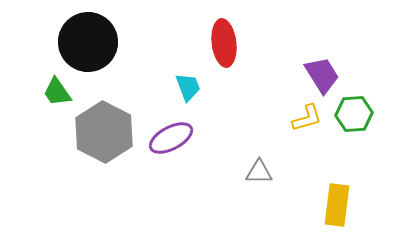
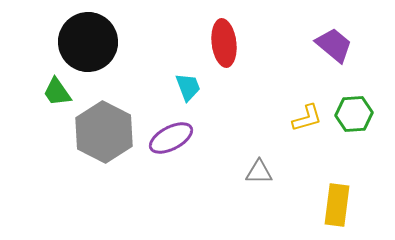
purple trapezoid: moved 12 px right, 30 px up; rotated 18 degrees counterclockwise
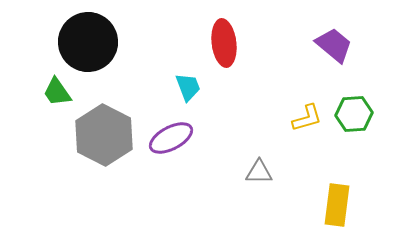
gray hexagon: moved 3 px down
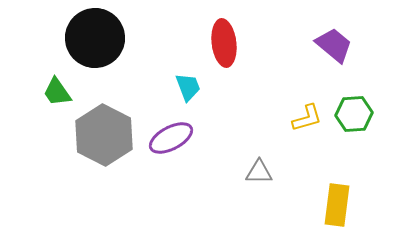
black circle: moved 7 px right, 4 px up
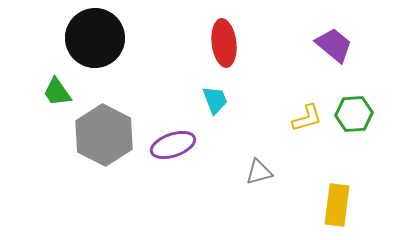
cyan trapezoid: moved 27 px right, 13 px down
purple ellipse: moved 2 px right, 7 px down; rotated 9 degrees clockwise
gray triangle: rotated 16 degrees counterclockwise
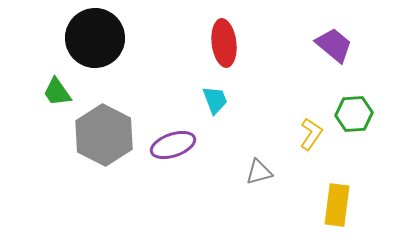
yellow L-shape: moved 4 px right, 16 px down; rotated 40 degrees counterclockwise
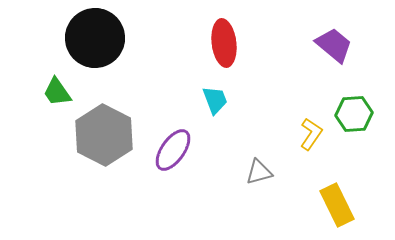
purple ellipse: moved 5 px down; rotated 36 degrees counterclockwise
yellow rectangle: rotated 33 degrees counterclockwise
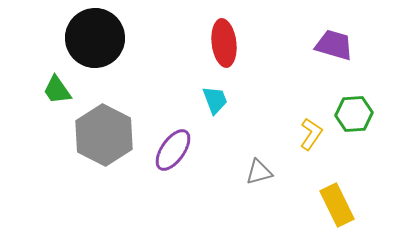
purple trapezoid: rotated 24 degrees counterclockwise
green trapezoid: moved 2 px up
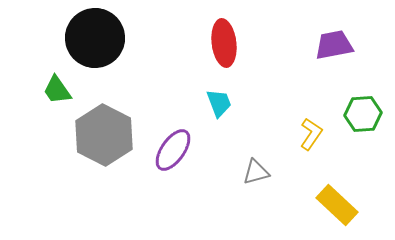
purple trapezoid: rotated 27 degrees counterclockwise
cyan trapezoid: moved 4 px right, 3 px down
green hexagon: moved 9 px right
gray triangle: moved 3 px left
yellow rectangle: rotated 21 degrees counterclockwise
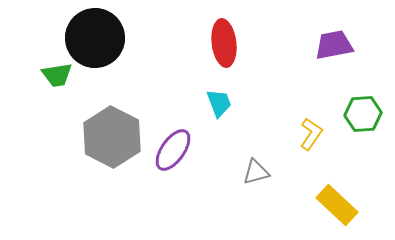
green trapezoid: moved 15 px up; rotated 64 degrees counterclockwise
gray hexagon: moved 8 px right, 2 px down
